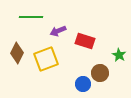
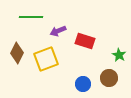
brown circle: moved 9 px right, 5 px down
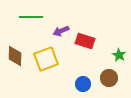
purple arrow: moved 3 px right
brown diamond: moved 2 px left, 3 px down; rotated 25 degrees counterclockwise
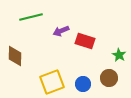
green line: rotated 15 degrees counterclockwise
yellow square: moved 6 px right, 23 px down
